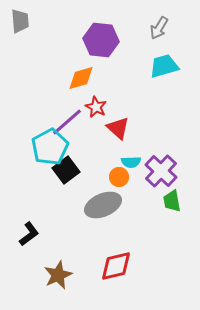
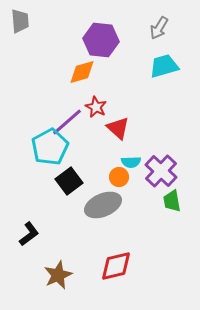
orange diamond: moved 1 px right, 6 px up
black square: moved 3 px right, 11 px down
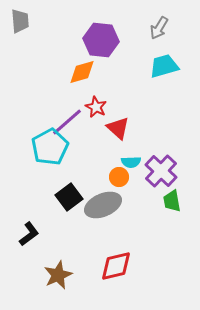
black square: moved 16 px down
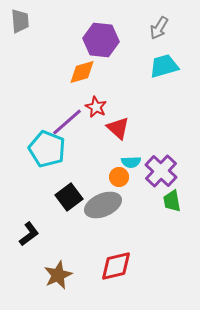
cyan pentagon: moved 3 px left, 2 px down; rotated 21 degrees counterclockwise
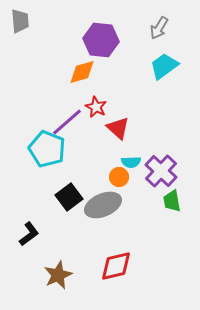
cyan trapezoid: rotated 20 degrees counterclockwise
